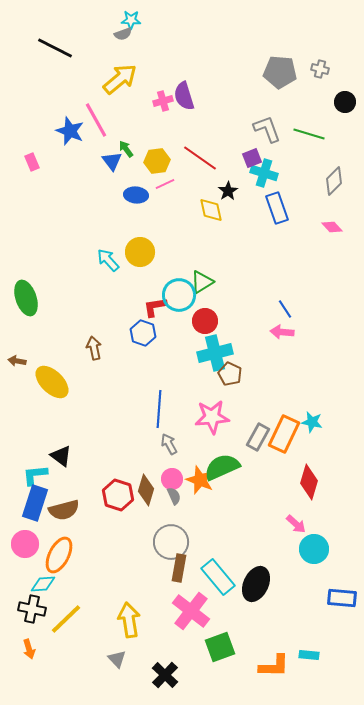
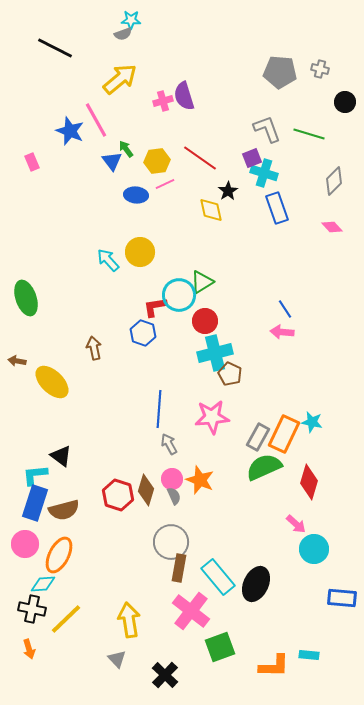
green semicircle at (222, 467): moved 42 px right
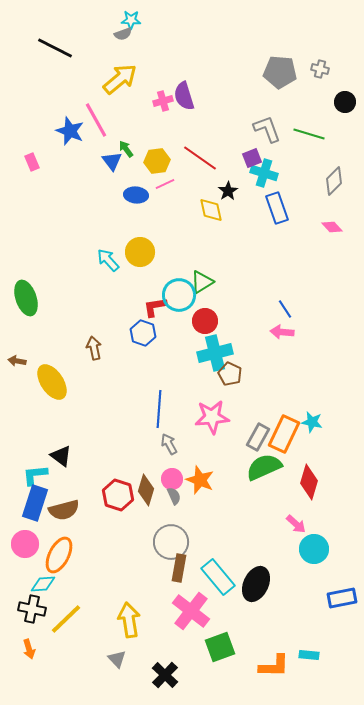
yellow ellipse at (52, 382): rotated 12 degrees clockwise
blue rectangle at (342, 598): rotated 16 degrees counterclockwise
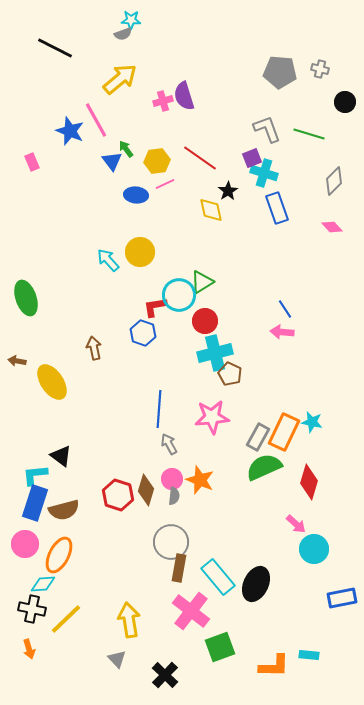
orange rectangle at (284, 434): moved 2 px up
gray semicircle at (174, 496): rotated 30 degrees clockwise
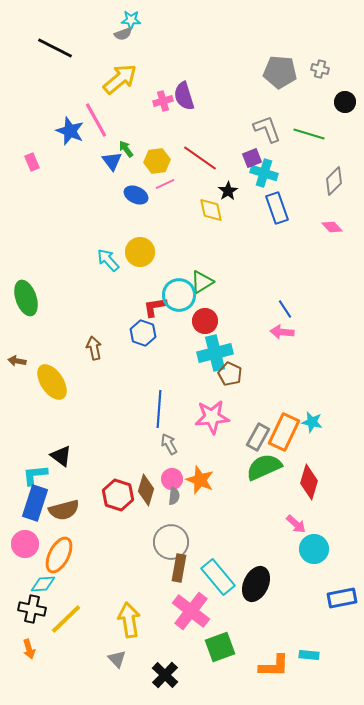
blue ellipse at (136, 195): rotated 20 degrees clockwise
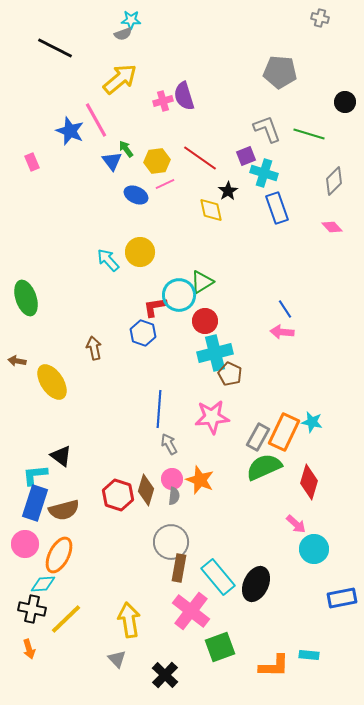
gray cross at (320, 69): moved 51 px up
purple square at (252, 158): moved 6 px left, 2 px up
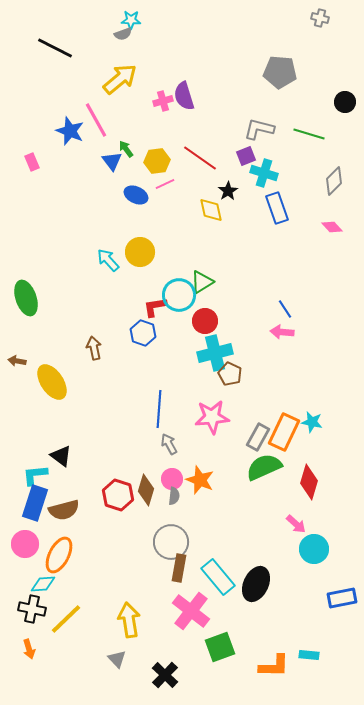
gray L-shape at (267, 129): moved 8 px left; rotated 56 degrees counterclockwise
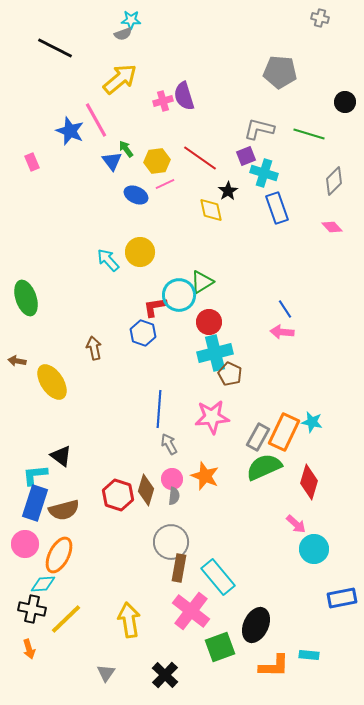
red circle at (205, 321): moved 4 px right, 1 px down
orange star at (200, 480): moved 5 px right, 4 px up
black ellipse at (256, 584): moved 41 px down
gray triangle at (117, 659): moved 11 px left, 14 px down; rotated 18 degrees clockwise
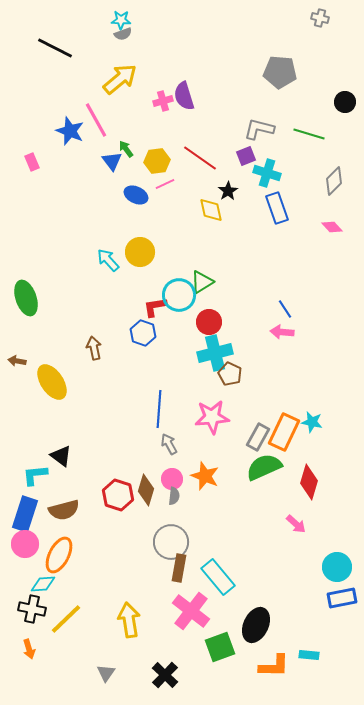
cyan star at (131, 20): moved 10 px left
cyan cross at (264, 173): moved 3 px right
blue rectangle at (35, 503): moved 10 px left, 11 px down
cyan circle at (314, 549): moved 23 px right, 18 px down
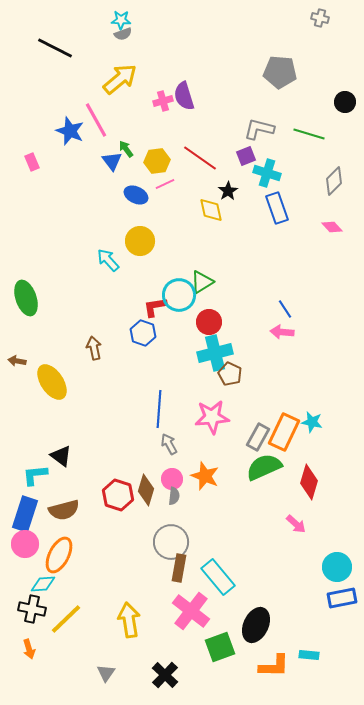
yellow circle at (140, 252): moved 11 px up
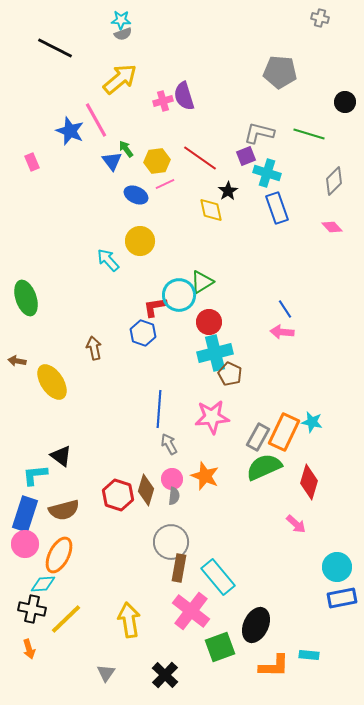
gray L-shape at (259, 129): moved 4 px down
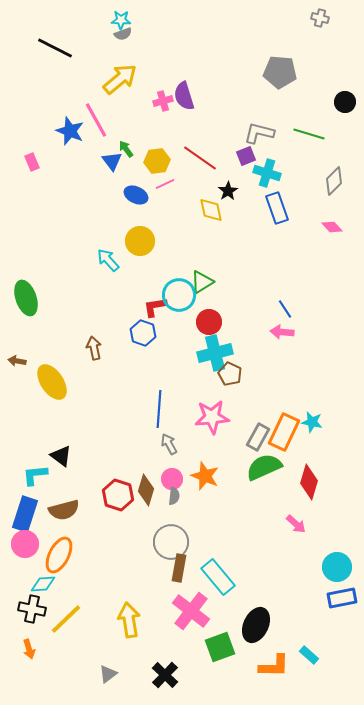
cyan rectangle at (309, 655): rotated 36 degrees clockwise
gray triangle at (106, 673): moved 2 px right, 1 px down; rotated 18 degrees clockwise
